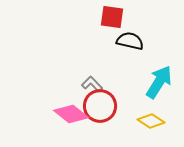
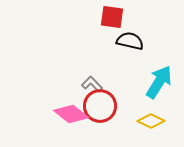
yellow diamond: rotated 8 degrees counterclockwise
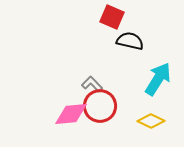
red square: rotated 15 degrees clockwise
cyan arrow: moved 1 px left, 3 px up
pink diamond: rotated 44 degrees counterclockwise
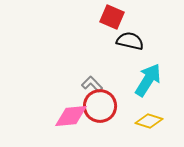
cyan arrow: moved 10 px left, 1 px down
pink diamond: moved 2 px down
yellow diamond: moved 2 px left; rotated 8 degrees counterclockwise
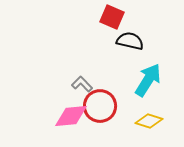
gray L-shape: moved 10 px left
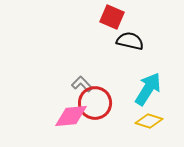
cyan arrow: moved 9 px down
red circle: moved 5 px left, 3 px up
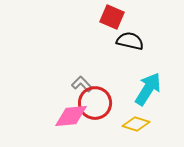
yellow diamond: moved 13 px left, 3 px down
